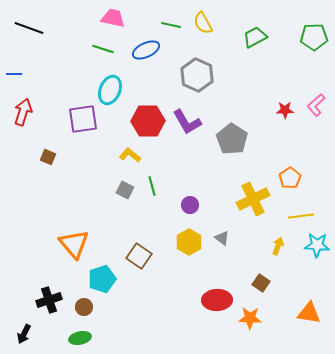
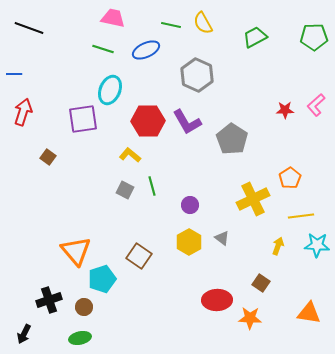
brown square at (48, 157): rotated 14 degrees clockwise
orange triangle at (74, 244): moved 2 px right, 7 px down
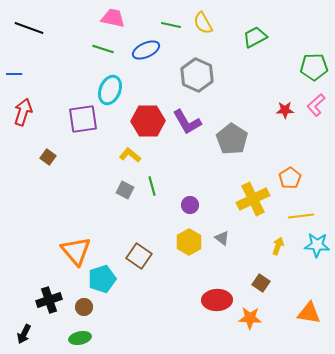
green pentagon at (314, 37): moved 30 px down
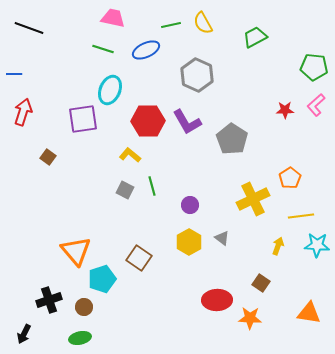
green line at (171, 25): rotated 24 degrees counterclockwise
green pentagon at (314, 67): rotated 8 degrees clockwise
brown square at (139, 256): moved 2 px down
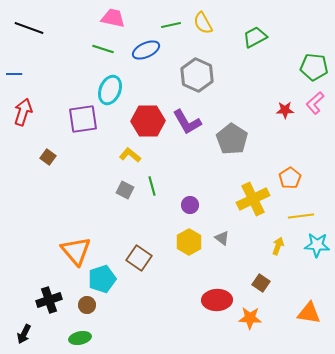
pink L-shape at (316, 105): moved 1 px left, 2 px up
brown circle at (84, 307): moved 3 px right, 2 px up
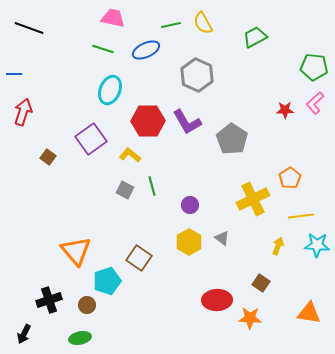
purple square at (83, 119): moved 8 px right, 20 px down; rotated 28 degrees counterclockwise
cyan pentagon at (102, 279): moved 5 px right, 2 px down
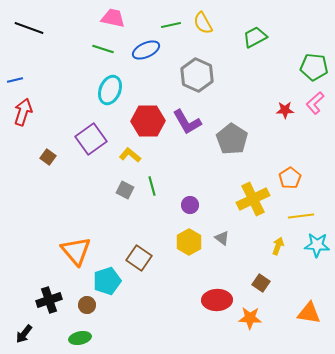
blue line at (14, 74): moved 1 px right, 6 px down; rotated 14 degrees counterclockwise
black arrow at (24, 334): rotated 12 degrees clockwise
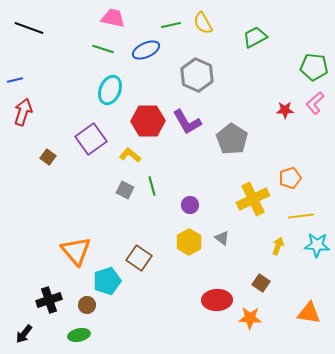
orange pentagon at (290, 178): rotated 15 degrees clockwise
green ellipse at (80, 338): moved 1 px left, 3 px up
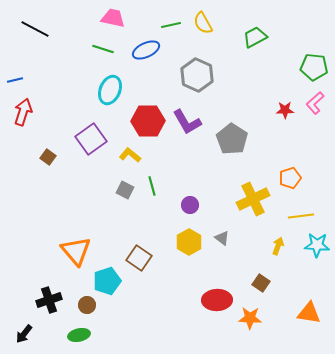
black line at (29, 28): moved 6 px right, 1 px down; rotated 8 degrees clockwise
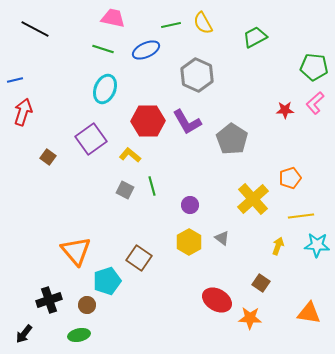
cyan ellipse at (110, 90): moved 5 px left, 1 px up
yellow cross at (253, 199): rotated 16 degrees counterclockwise
red ellipse at (217, 300): rotated 32 degrees clockwise
